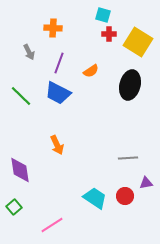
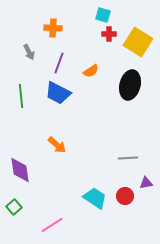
green line: rotated 40 degrees clockwise
orange arrow: rotated 24 degrees counterclockwise
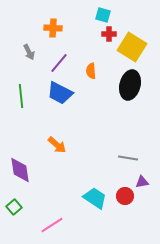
yellow square: moved 6 px left, 5 px down
purple line: rotated 20 degrees clockwise
orange semicircle: rotated 119 degrees clockwise
blue trapezoid: moved 2 px right
gray line: rotated 12 degrees clockwise
purple triangle: moved 4 px left, 1 px up
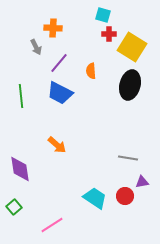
gray arrow: moved 7 px right, 5 px up
purple diamond: moved 1 px up
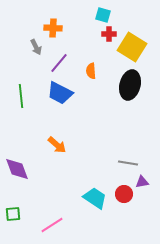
gray line: moved 5 px down
purple diamond: moved 3 px left; rotated 12 degrees counterclockwise
red circle: moved 1 px left, 2 px up
green square: moved 1 px left, 7 px down; rotated 35 degrees clockwise
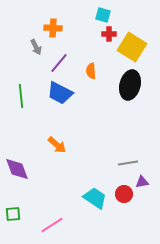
gray line: rotated 18 degrees counterclockwise
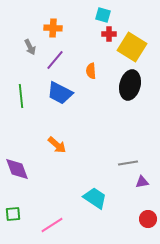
gray arrow: moved 6 px left
purple line: moved 4 px left, 3 px up
red circle: moved 24 px right, 25 px down
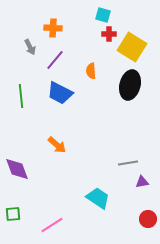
cyan trapezoid: moved 3 px right
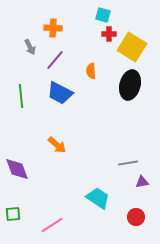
red circle: moved 12 px left, 2 px up
